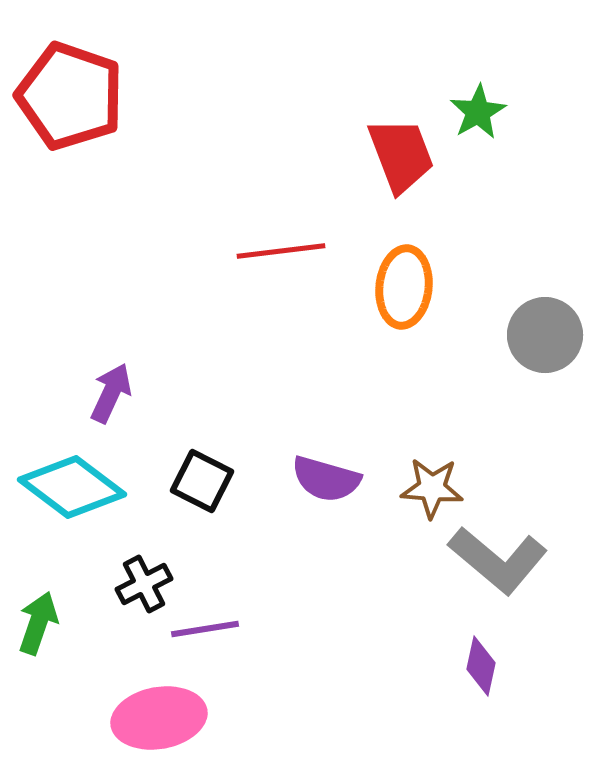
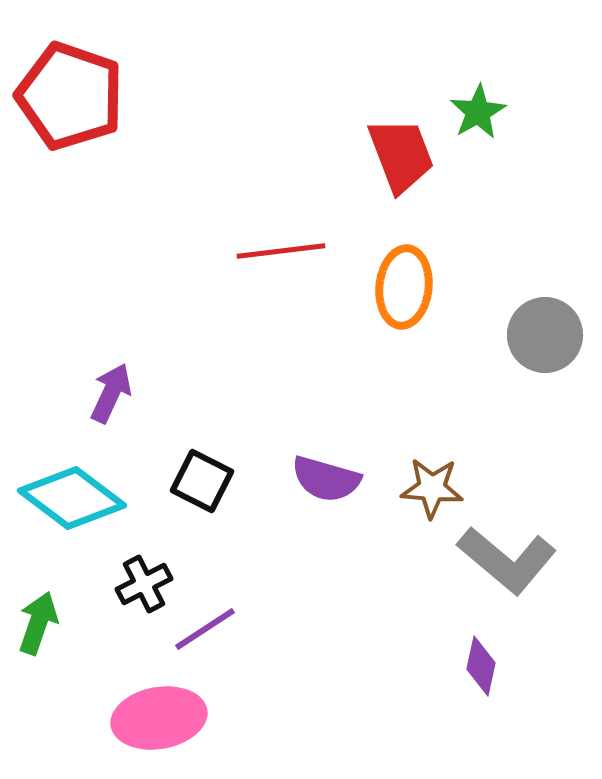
cyan diamond: moved 11 px down
gray L-shape: moved 9 px right
purple line: rotated 24 degrees counterclockwise
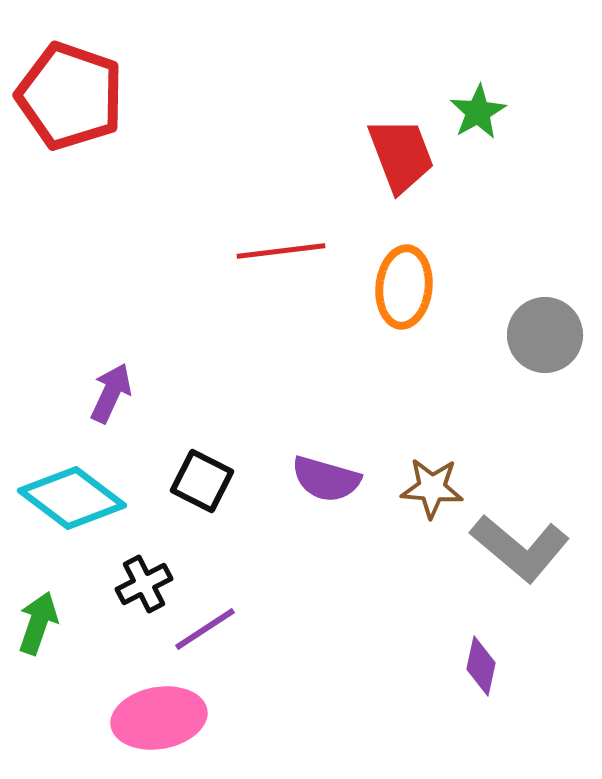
gray L-shape: moved 13 px right, 12 px up
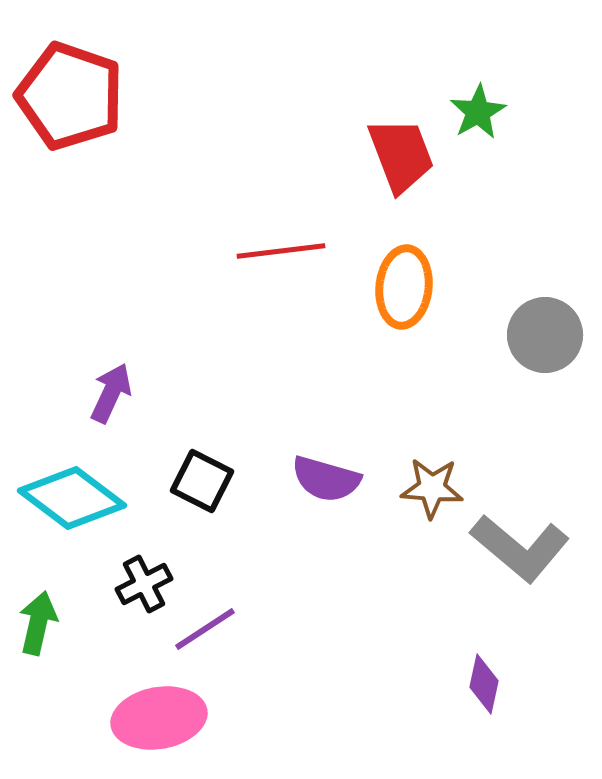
green arrow: rotated 6 degrees counterclockwise
purple diamond: moved 3 px right, 18 px down
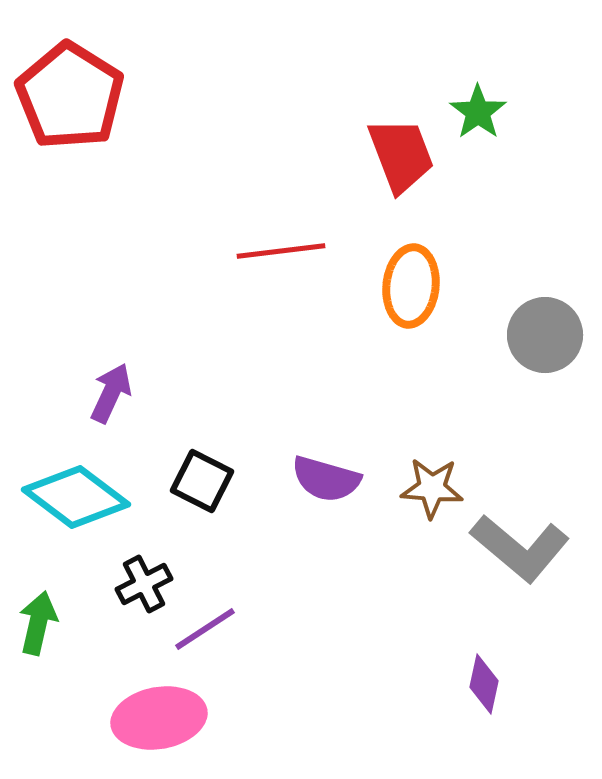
red pentagon: rotated 13 degrees clockwise
green star: rotated 6 degrees counterclockwise
orange ellipse: moved 7 px right, 1 px up
cyan diamond: moved 4 px right, 1 px up
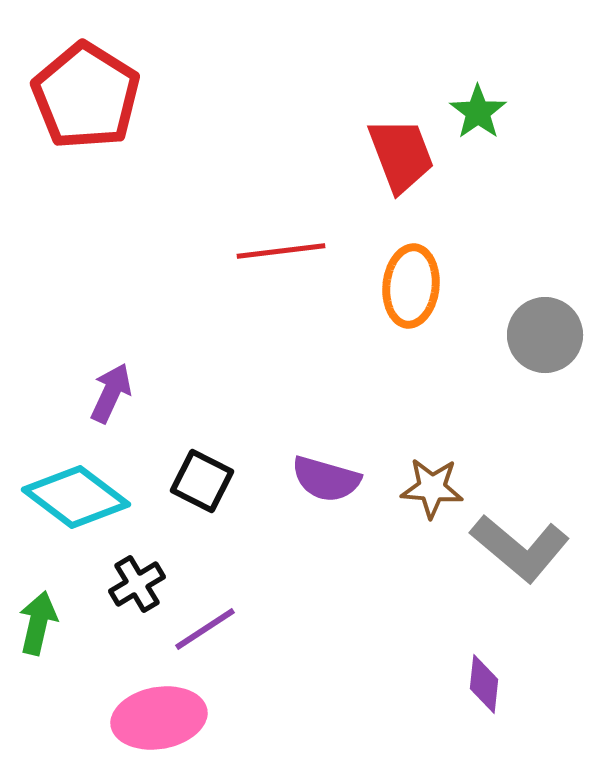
red pentagon: moved 16 px right
black cross: moved 7 px left; rotated 4 degrees counterclockwise
purple diamond: rotated 6 degrees counterclockwise
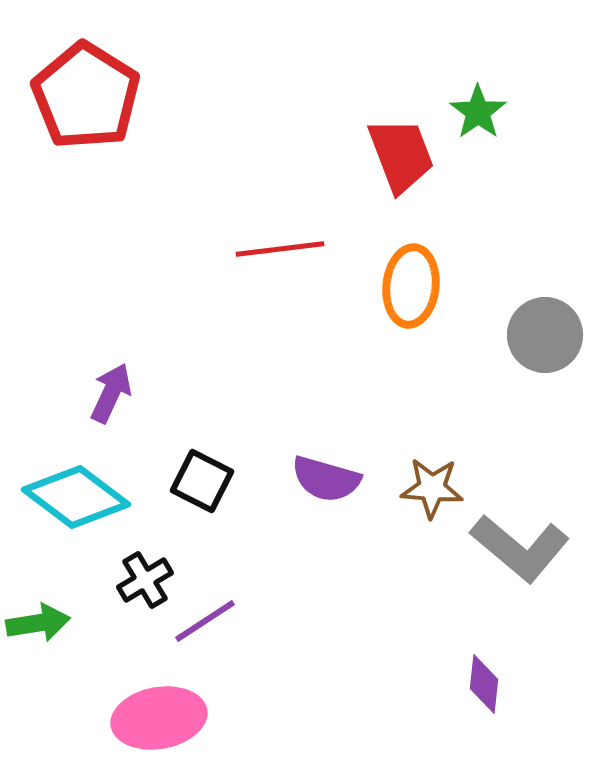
red line: moved 1 px left, 2 px up
black cross: moved 8 px right, 4 px up
green arrow: rotated 68 degrees clockwise
purple line: moved 8 px up
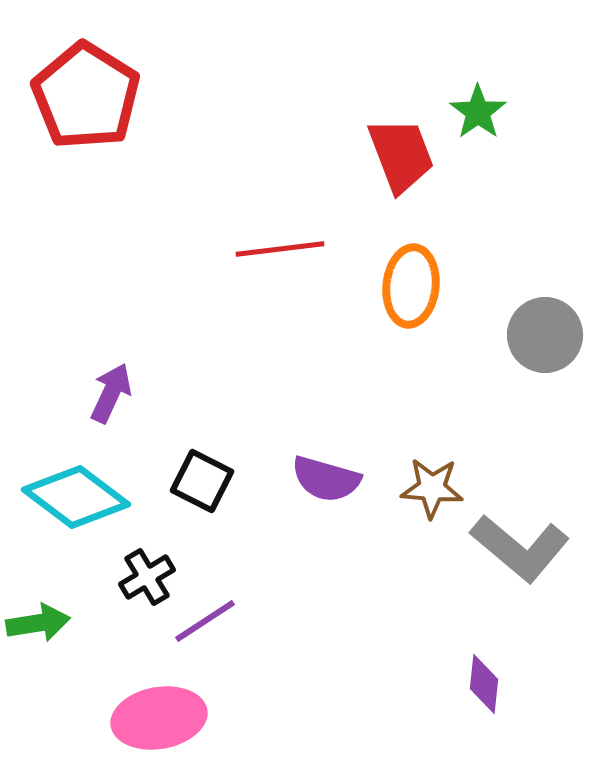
black cross: moved 2 px right, 3 px up
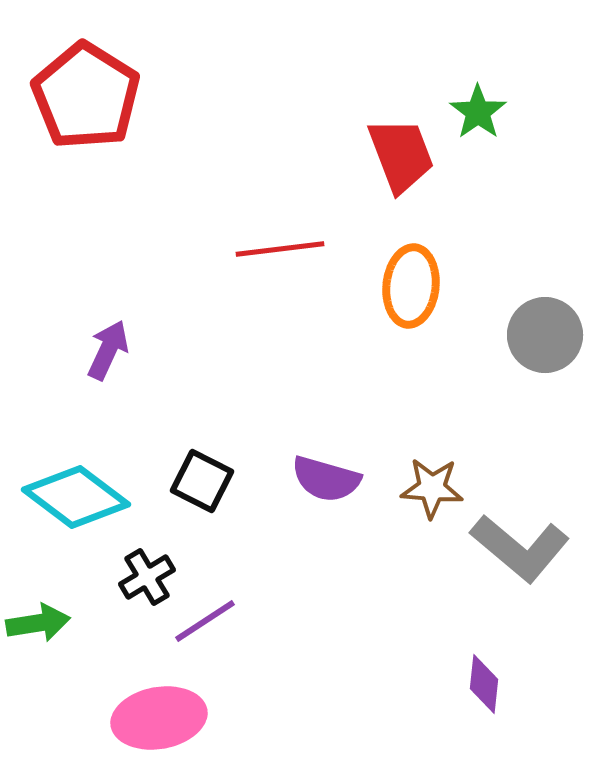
purple arrow: moved 3 px left, 43 px up
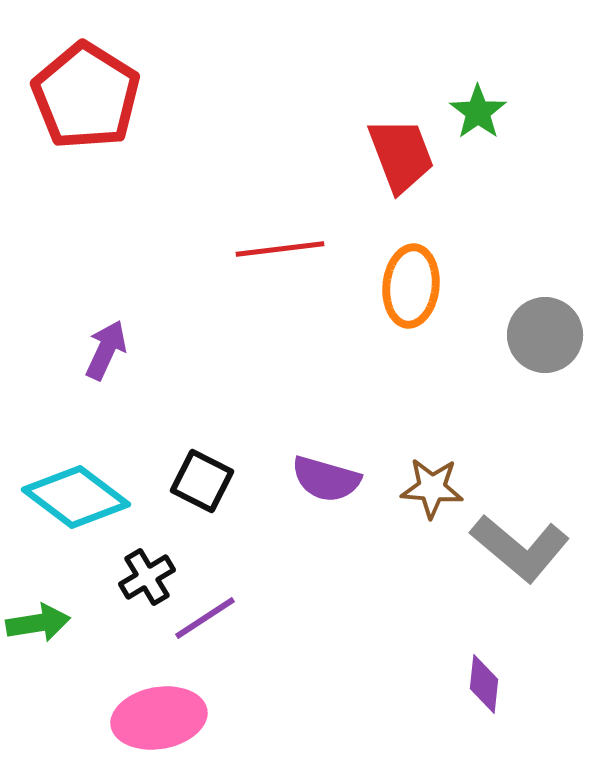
purple arrow: moved 2 px left
purple line: moved 3 px up
